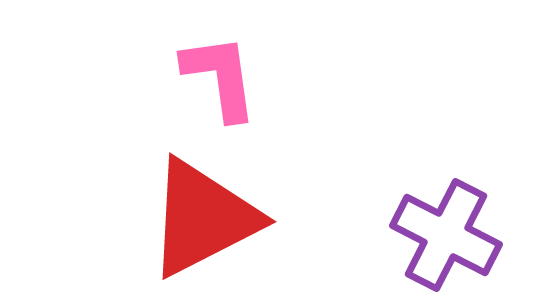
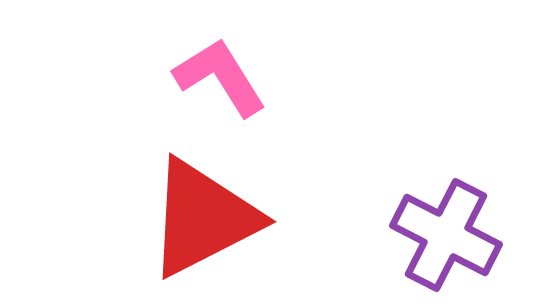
pink L-shape: rotated 24 degrees counterclockwise
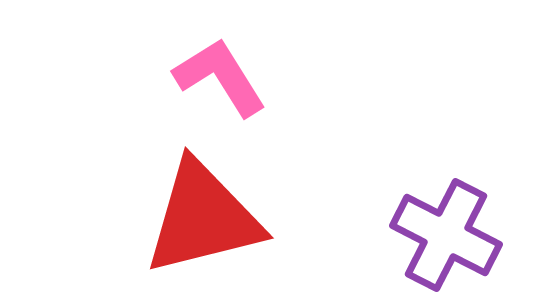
red triangle: rotated 13 degrees clockwise
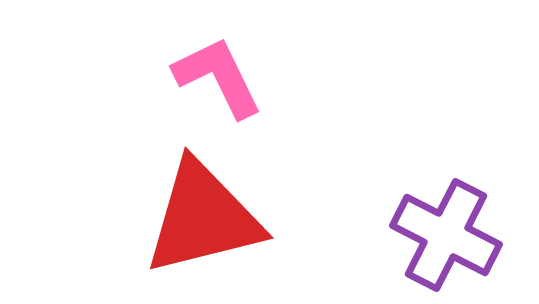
pink L-shape: moved 2 px left; rotated 6 degrees clockwise
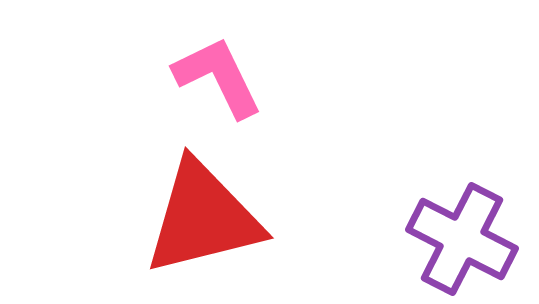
purple cross: moved 16 px right, 4 px down
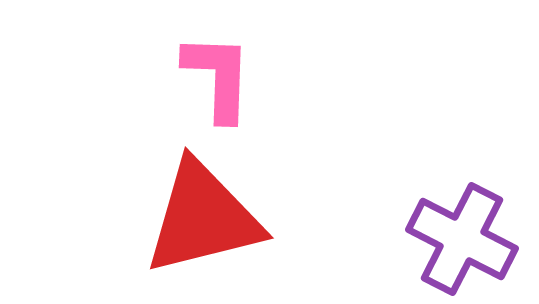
pink L-shape: rotated 28 degrees clockwise
